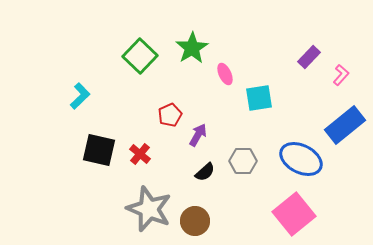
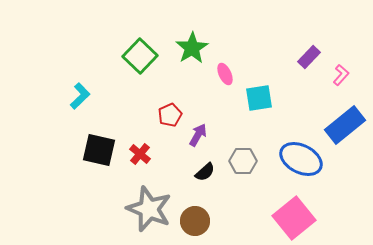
pink square: moved 4 px down
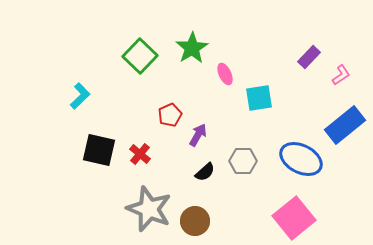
pink L-shape: rotated 15 degrees clockwise
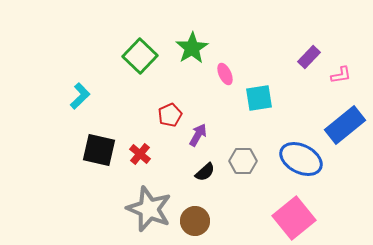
pink L-shape: rotated 25 degrees clockwise
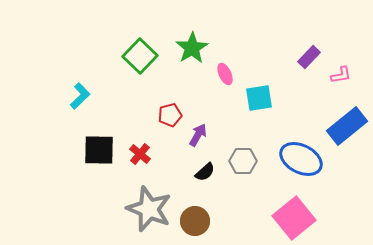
red pentagon: rotated 10 degrees clockwise
blue rectangle: moved 2 px right, 1 px down
black square: rotated 12 degrees counterclockwise
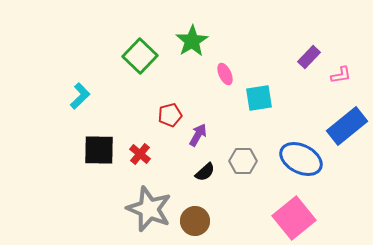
green star: moved 7 px up
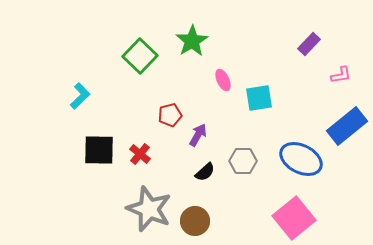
purple rectangle: moved 13 px up
pink ellipse: moved 2 px left, 6 px down
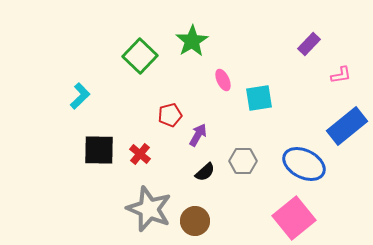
blue ellipse: moved 3 px right, 5 px down
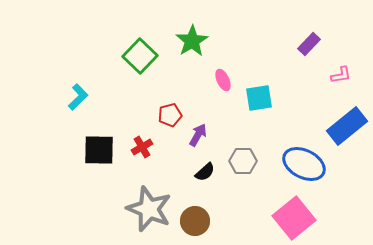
cyan L-shape: moved 2 px left, 1 px down
red cross: moved 2 px right, 7 px up; rotated 20 degrees clockwise
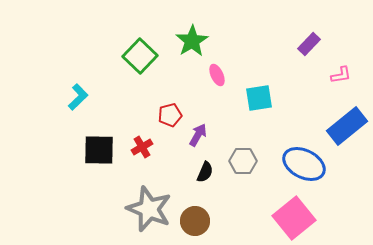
pink ellipse: moved 6 px left, 5 px up
black semicircle: rotated 25 degrees counterclockwise
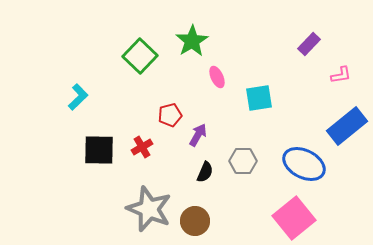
pink ellipse: moved 2 px down
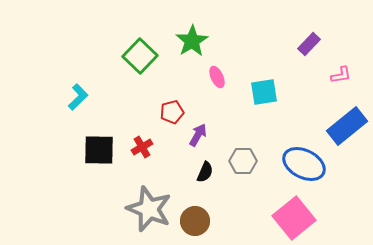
cyan square: moved 5 px right, 6 px up
red pentagon: moved 2 px right, 3 px up
